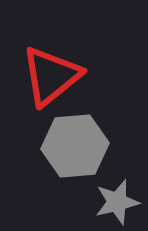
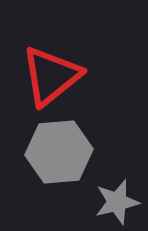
gray hexagon: moved 16 px left, 6 px down
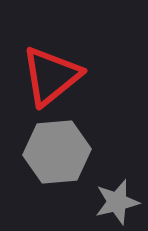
gray hexagon: moved 2 px left
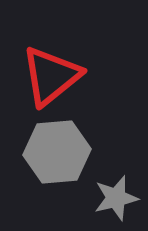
gray star: moved 1 px left, 4 px up
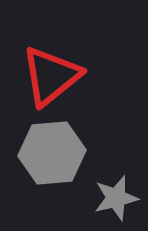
gray hexagon: moved 5 px left, 1 px down
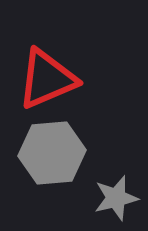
red triangle: moved 4 px left, 3 px down; rotated 16 degrees clockwise
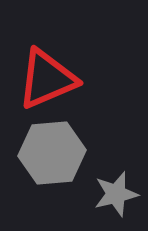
gray star: moved 4 px up
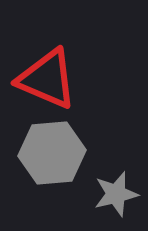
red triangle: rotated 46 degrees clockwise
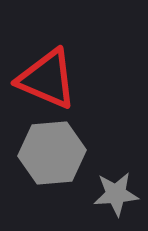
gray star: rotated 9 degrees clockwise
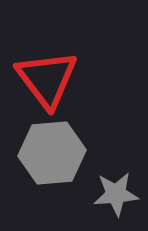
red triangle: rotated 30 degrees clockwise
